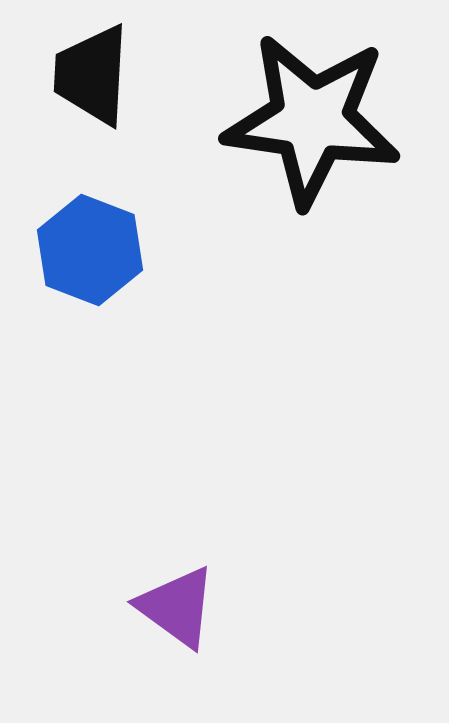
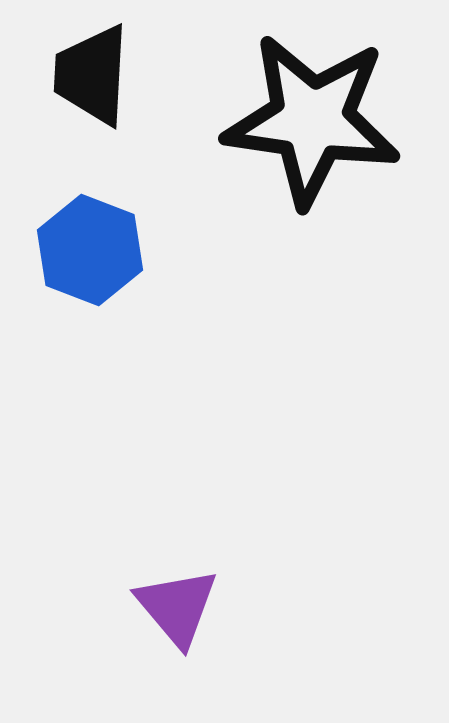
purple triangle: rotated 14 degrees clockwise
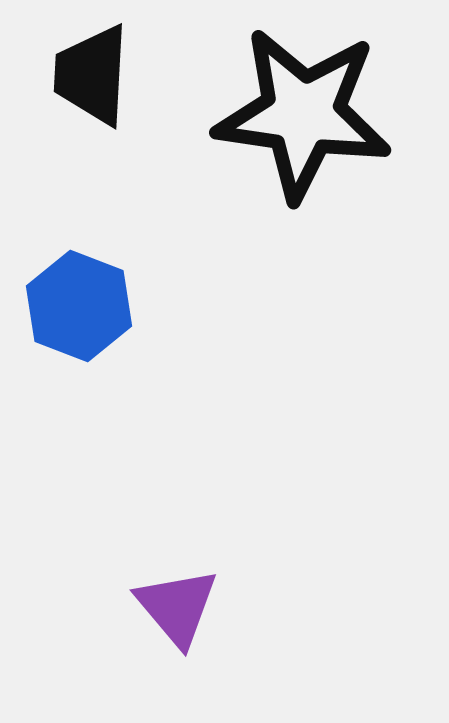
black star: moved 9 px left, 6 px up
blue hexagon: moved 11 px left, 56 px down
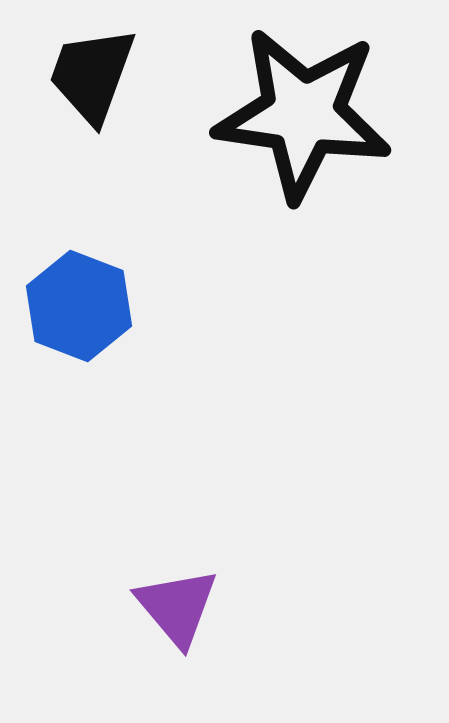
black trapezoid: rotated 17 degrees clockwise
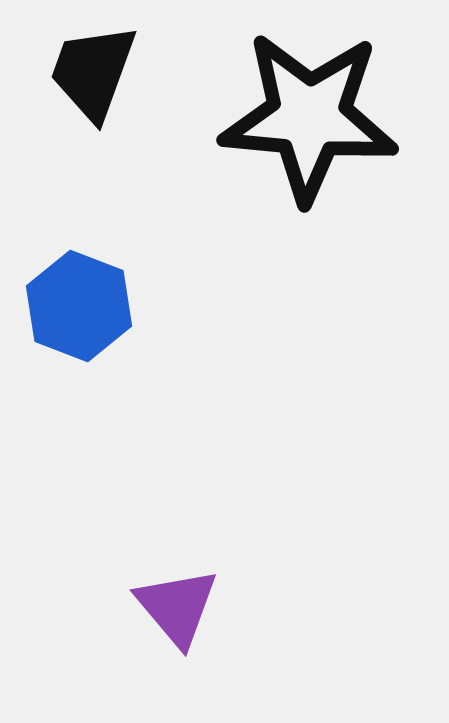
black trapezoid: moved 1 px right, 3 px up
black star: moved 6 px right, 3 px down; rotated 3 degrees counterclockwise
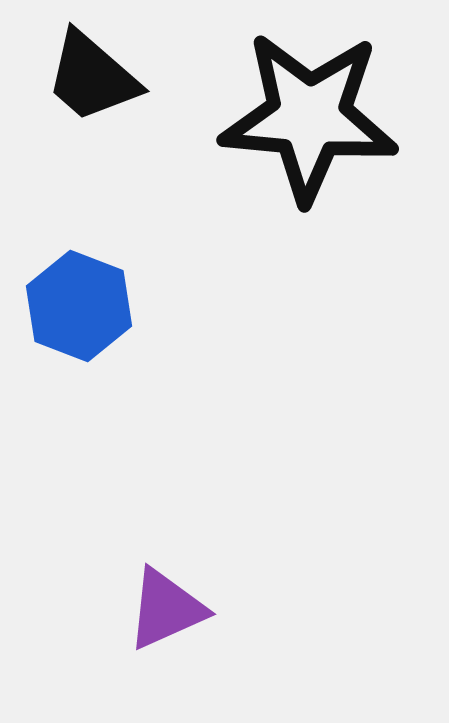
black trapezoid: moved 1 px left, 5 px down; rotated 69 degrees counterclockwise
purple triangle: moved 11 px left, 2 px down; rotated 46 degrees clockwise
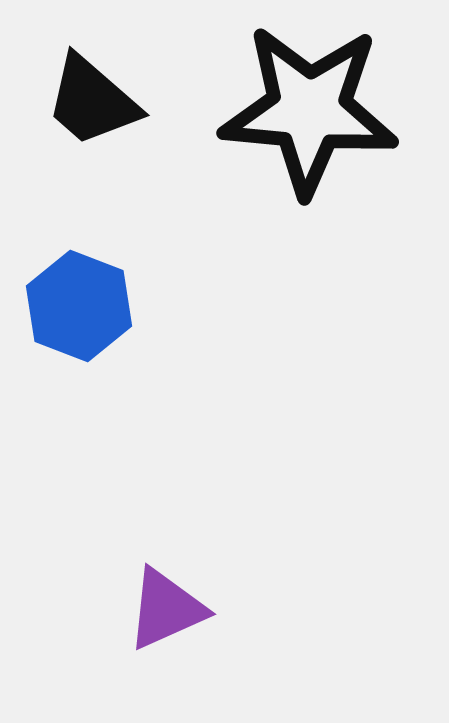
black trapezoid: moved 24 px down
black star: moved 7 px up
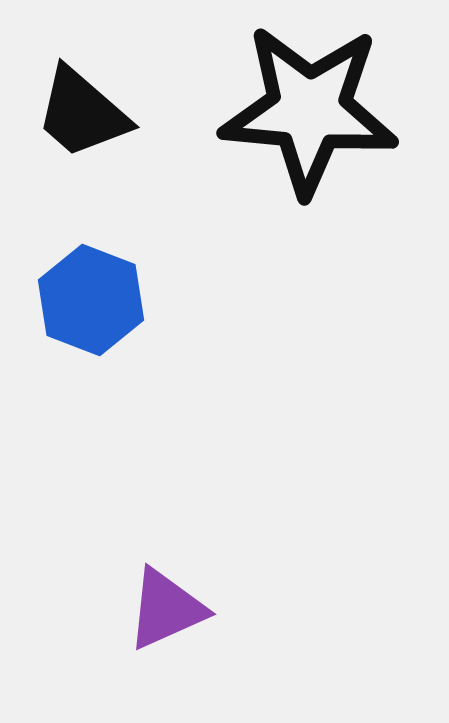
black trapezoid: moved 10 px left, 12 px down
blue hexagon: moved 12 px right, 6 px up
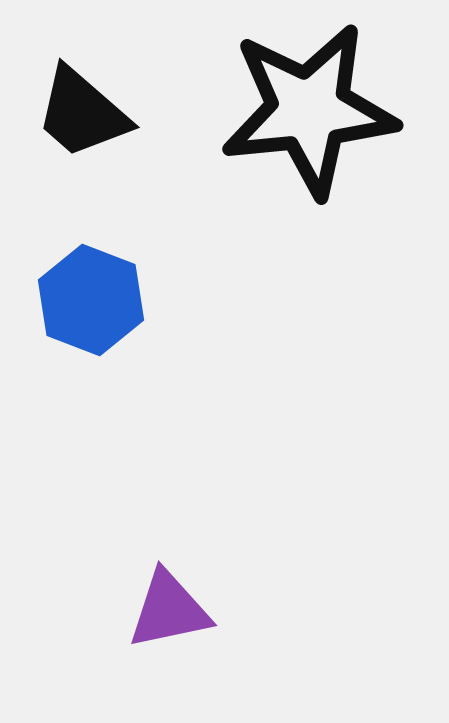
black star: rotated 11 degrees counterclockwise
purple triangle: moved 3 px right, 1 px down; rotated 12 degrees clockwise
